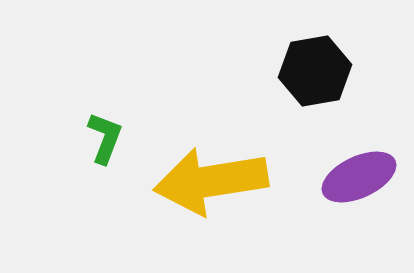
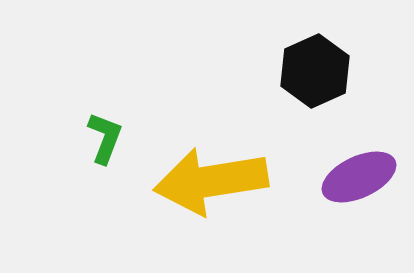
black hexagon: rotated 14 degrees counterclockwise
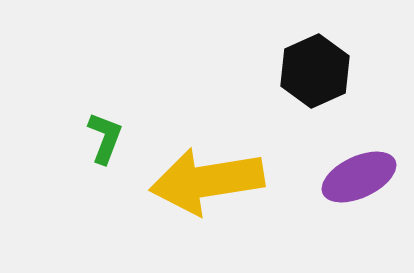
yellow arrow: moved 4 px left
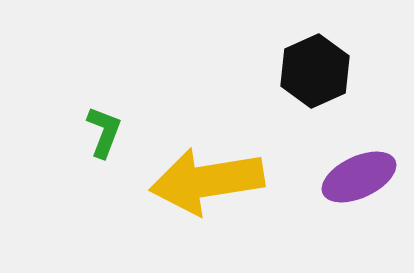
green L-shape: moved 1 px left, 6 px up
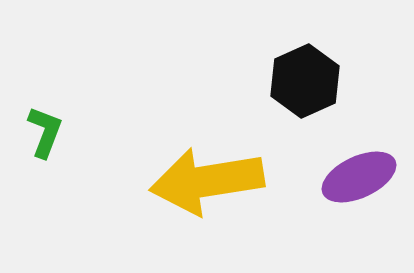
black hexagon: moved 10 px left, 10 px down
green L-shape: moved 59 px left
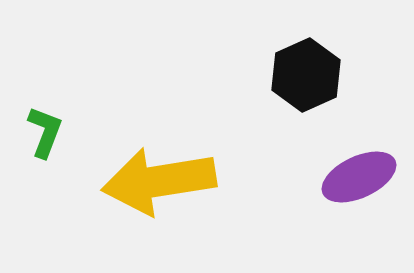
black hexagon: moved 1 px right, 6 px up
yellow arrow: moved 48 px left
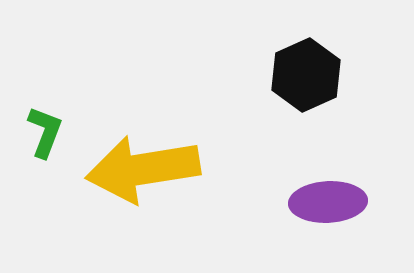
purple ellipse: moved 31 px left, 25 px down; rotated 22 degrees clockwise
yellow arrow: moved 16 px left, 12 px up
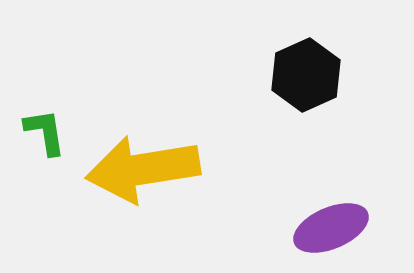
green L-shape: rotated 30 degrees counterclockwise
purple ellipse: moved 3 px right, 26 px down; rotated 20 degrees counterclockwise
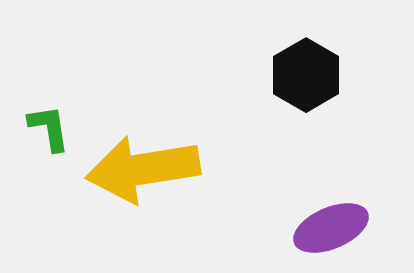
black hexagon: rotated 6 degrees counterclockwise
green L-shape: moved 4 px right, 4 px up
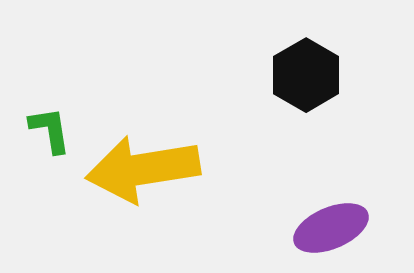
green L-shape: moved 1 px right, 2 px down
